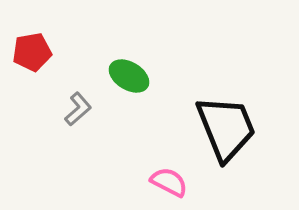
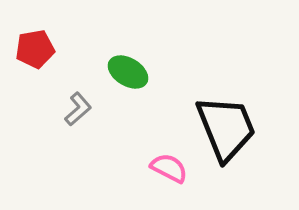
red pentagon: moved 3 px right, 3 px up
green ellipse: moved 1 px left, 4 px up
pink semicircle: moved 14 px up
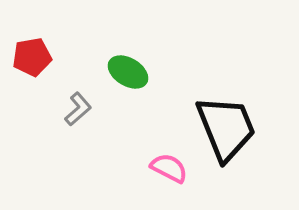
red pentagon: moved 3 px left, 8 px down
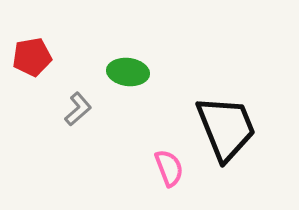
green ellipse: rotated 24 degrees counterclockwise
pink semicircle: rotated 42 degrees clockwise
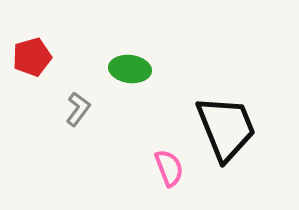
red pentagon: rotated 6 degrees counterclockwise
green ellipse: moved 2 px right, 3 px up
gray L-shape: rotated 12 degrees counterclockwise
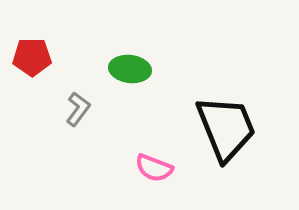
red pentagon: rotated 15 degrees clockwise
pink semicircle: moved 15 px left; rotated 132 degrees clockwise
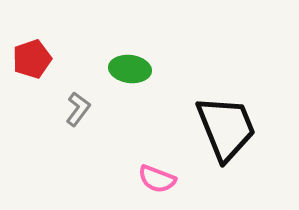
red pentagon: moved 2 px down; rotated 18 degrees counterclockwise
pink semicircle: moved 3 px right, 11 px down
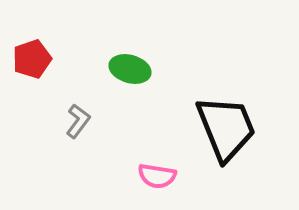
green ellipse: rotated 9 degrees clockwise
gray L-shape: moved 12 px down
pink semicircle: moved 3 px up; rotated 12 degrees counterclockwise
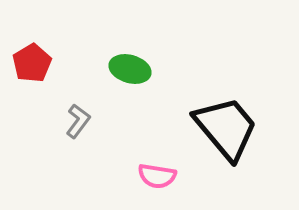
red pentagon: moved 4 px down; rotated 12 degrees counterclockwise
black trapezoid: rotated 18 degrees counterclockwise
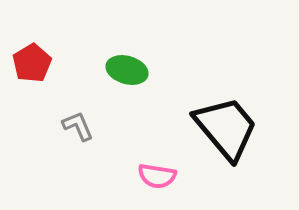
green ellipse: moved 3 px left, 1 px down
gray L-shape: moved 5 px down; rotated 60 degrees counterclockwise
